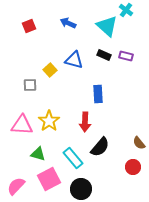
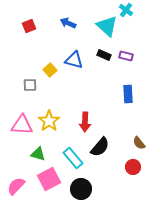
blue rectangle: moved 30 px right
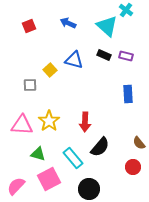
black circle: moved 8 px right
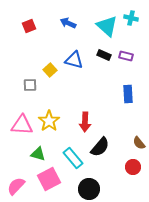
cyan cross: moved 5 px right, 8 px down; rotated 24 degrees counterclockwise
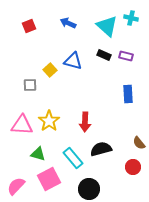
blue triangle: moved 1 px left, 1 px down
black semicircle: moved 1 px right, 2 px down; rotated 145 degrees counterclockwise
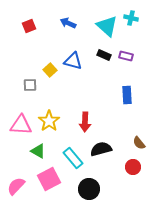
blue rectangle: moved 1 px left, 1 px down
pink triangle: moved 1 px left
green triangle: moved 3 px up; rotated 14 degrees clockwise
